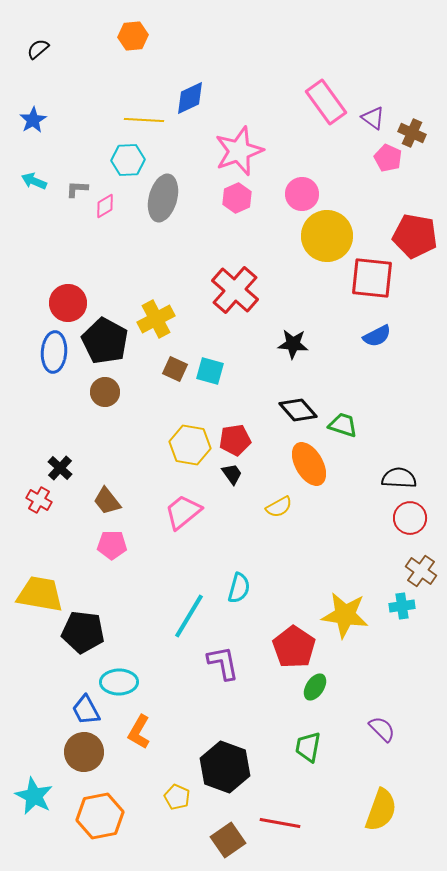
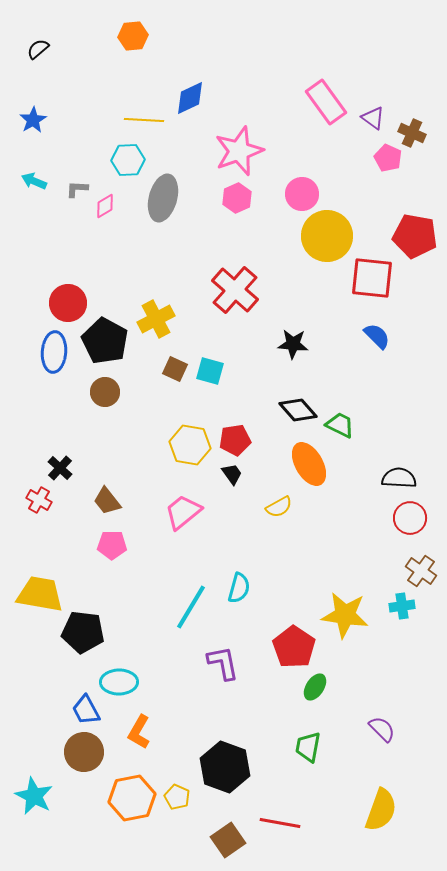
blue semicircle at (377, 336): rotated 108 degrees counterclockwise
green trapezoid at (343, 425): moved 3 px left; rotated 8 degrees clockwise
cyan line at (189, 616): moved 2 px right, 9 px up
orange hexagon at (100, 816): moved 32 px right, 18 px up
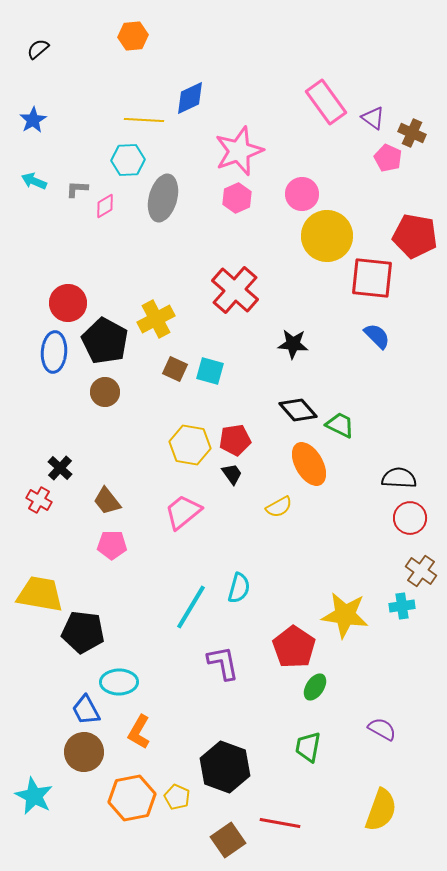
purple semicircle at (382, 729): rotated 16 degrees counterclockwise
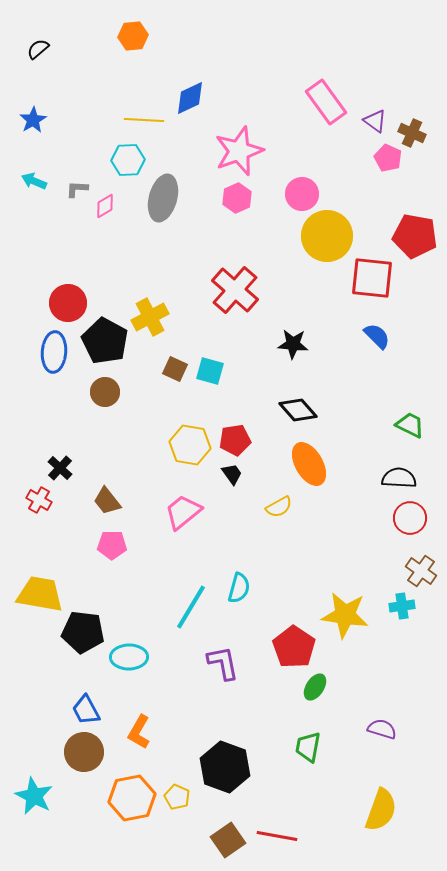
purple triangle at (373, 118): moved 2 px right, 3 px down
yellow cross at (156, 319): moved 6 px left, 2 px up
green trapezoid at (340, 425): moved 70 px right
cyan ellipse at (119, 682): moved 10 px right, 25 px up
purple semicircle at (382, 729): rotated 12 degrees counterclockwise
red line at (280, 823): moved 3 px left, 13 px down
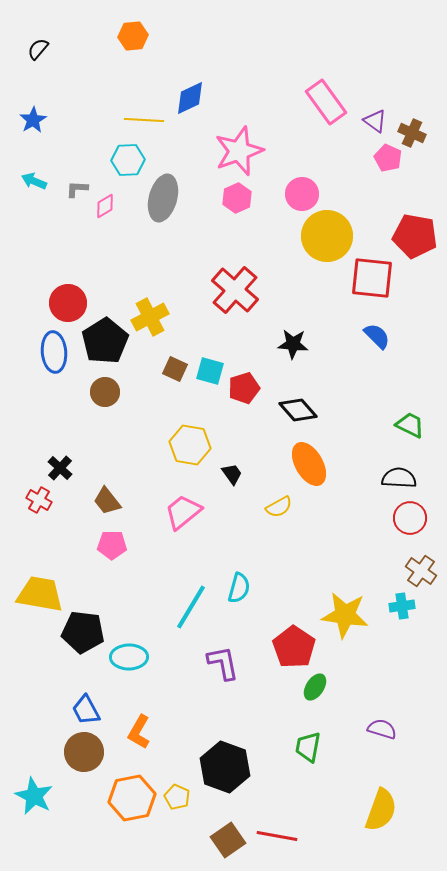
black semicircle at (38, 49): rotated 10 degrees counterclockwise
black pentagon at (105, 341): rotated 12 degrees clockwise
blue ellipse at (54, 352): rotated 9 degrees counterclockwise
red pentagon at (235, 440): moved 9 px right, 52 px up; rotated 8 degrees counterclockwise
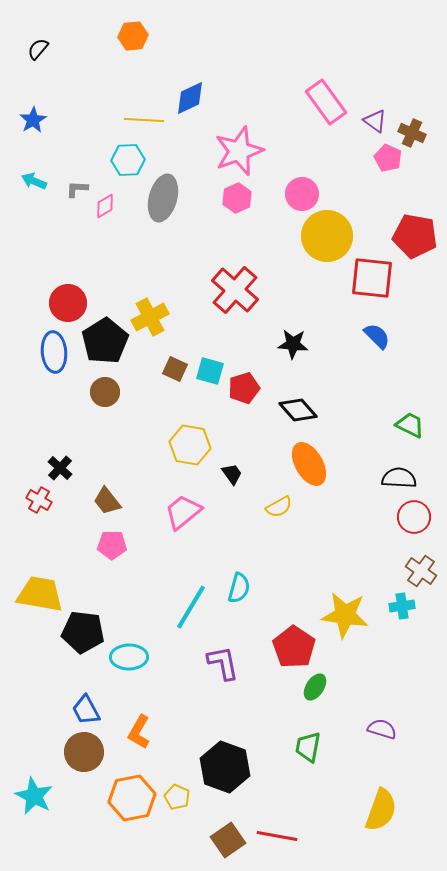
red circle at (410, 518): moved 4 px right, 1 px up
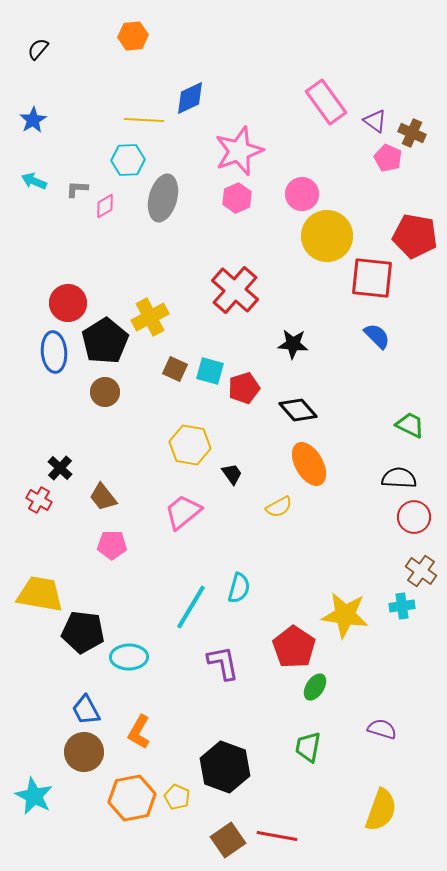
brown trapezoid at (107, 501): moved 4 px left, 4 px up
